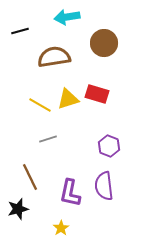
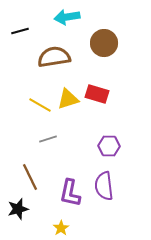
purple hexagon: rotated 20 degrees counterclockwise
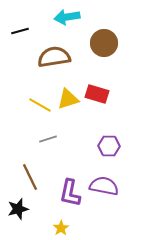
purple semicircle: rotated 108 degrees clockwise
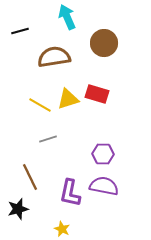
cyan arrow: rotated 75 degrees clockwise
purple hexagon: moved 6 px left, 8 px down
yellow star: moved 1 px right, 1 px down; rotated 14 degrees counterclockwise
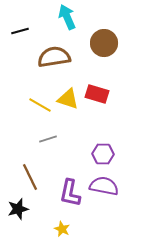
yellow triangle: rotated 35 degrees clockwise
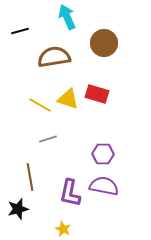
brown line: rotated 16 degrees clockwise
yellow star: moved 1 px right
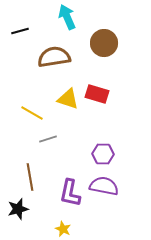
yellow line: moved 8 px left, 8 px down
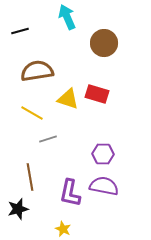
brown semicircle: moved 17 px left, 14 px down
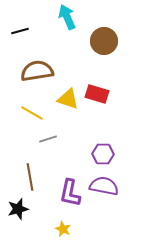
brown circle: moved 2 px up
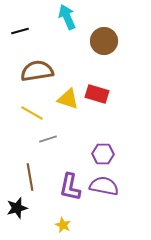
purple L-shape: moved 6 px up
black star: moved 1 px left, 1 px up
yellow star: moved 4 px up
